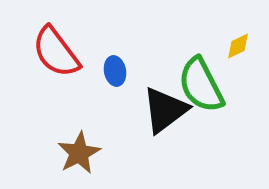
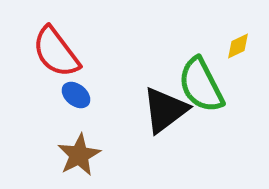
blue ellipse: moved 39 px left, 24 px down; rotated 40 degrees counterclockwise
brown star: moved 2 px down
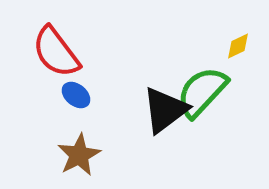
green semicircle: moved 1 px right, 7 px down; rotated 70 degrees clockwise
